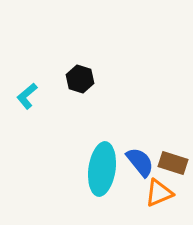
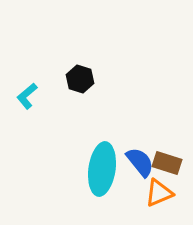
brown rectangle: moved 6 px left
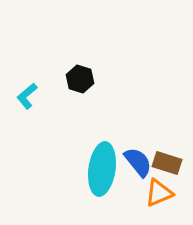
blue semicircle: moved 2 px left
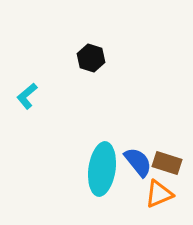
black hexagon: moved 11 px right, 21 px up
orange triangle: moved 1 px down
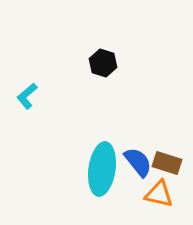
black hexagon: moved 12 px right, 5 px down
orange triangle: rotated 36 degrees clockwise
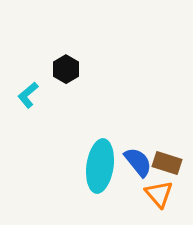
black hexagon: moved 37 px left, 6 px down; rotated 12 degrees clockwise
cyan L-shape: moved 1 px right, 1 px up
cyan ellipse: moved 2 px left, 3 px up
orange triangle: rotated 36 degrees clockwise
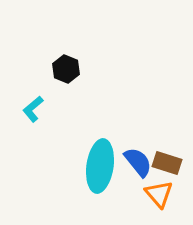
black hexagon: rotated 8 degrees counterclockwise
cyan L-shape: moved 5 px right, 14 px down
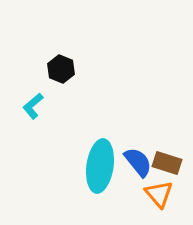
black hexagon: moved 5 px left
cyan L-shape: moved 3 px up
